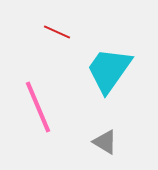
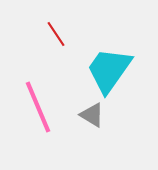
red line: moved 1 px left, 2 px down; rotated 32 degrees clockwise
gray triangle: moved 13 px left, 27 px up
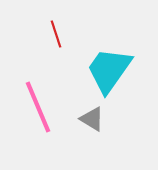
red line: rotated 16 degrees clockwise
gray triangle: moved 4 px down
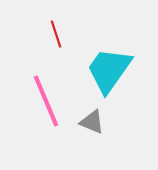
pink line: moved 8 px right, 6 px up
gray triangle: moved 3 px down; rotated 8 degrees counterclockwise
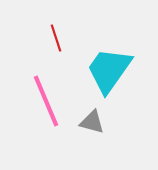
red line: moved 4 px down
gray triangle: rotated 8 degrees counterclockwise
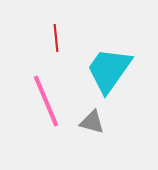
red line: rotated 12 degrees clockwise
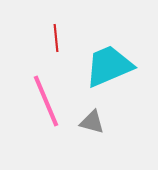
cyan trapezoid: moved 4 px up; rotated 32 degrees clockwise
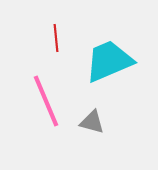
cyan trapezoid: moved 5 px up
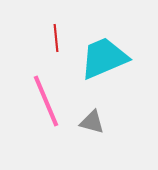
cyan trapezoid: moved 5 px left, 3 px up
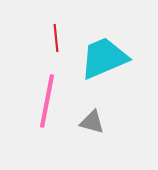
pink line: moved 1 px right; rotated 34 degrees clockwise
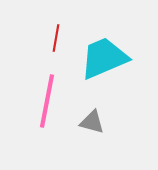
red line: rotated 16 degrees clockwise
